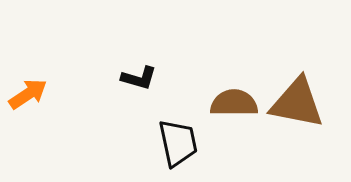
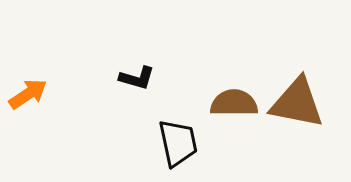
black L-shape: moved 2 px left
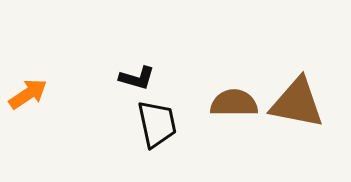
black trapezoid: moved 21 px left, 19 px up
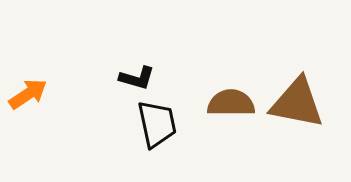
brown semicircle: moved 3 px left
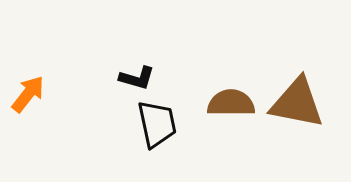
orange arrow: rotated 18 degrees counterclockwise
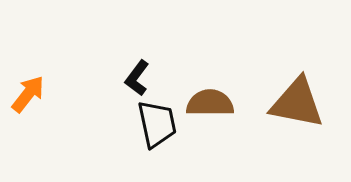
black L-shape: rotated 111 degrees clockwise
brown semicircle: moved 21 px left
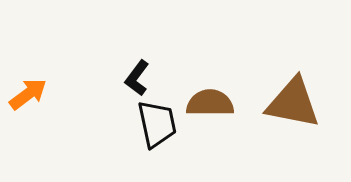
orange arrow: rotated 15 degrees clockwise
brown triangle: moved 4 px left
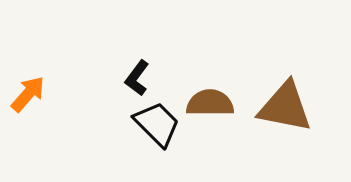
orange arrow: rotated 12 degrees counterclockwise
brown triangle: moved 8 px left, 4 px down
black trapezoid: rotated 33 degrees counterclockwise
